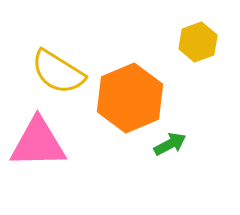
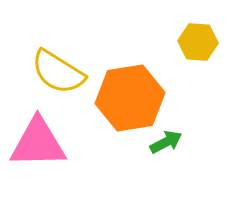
yellow hexagon: rotated 24 degrees clockwise
orange hexagon: rotated 14 degrees clockwise
green arrow: moved 4 px left, 2 px up
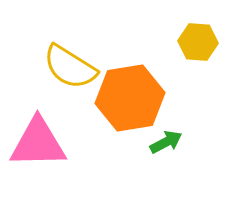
yellow semicircle: moved 12 px right, 5 px up
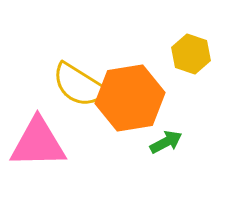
yellow hexagon: moved 7 px left, 12 px down; rotated 15 degrees clockwise
yellow semicircle: moved 9 px right, 18 px down
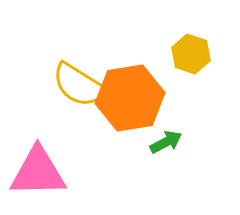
pink triangle: moved 29 px down
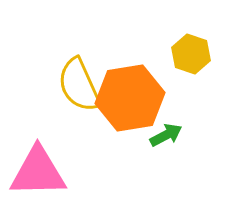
yellow semicircle: rotated 34 degrees clockwise
green arrow: moved 7 px up
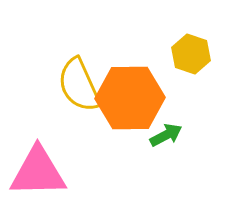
orange hexagon: rotated 8 degrees clockwise
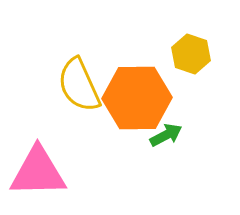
orange hexagon: moved 7 px right
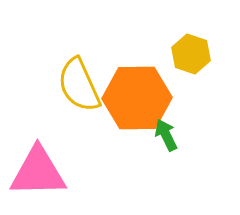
green arrow: rotated 88 degrees counterclockwise
